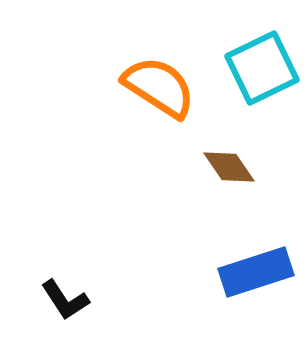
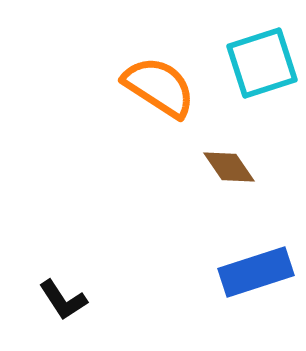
cyan square: moved 5 px up; rotated 8 degrees clockwise
black L-shape: moved 2 px left
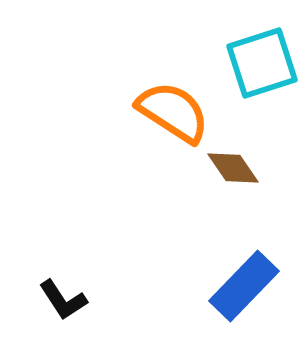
orange semicircle: moved 14 px right, 25 px down
brown diamond: moved 4 px right, 1 px down
blue rectangle: moved 12 px left, 14 px down; rotated 28 degrees counterclockwise
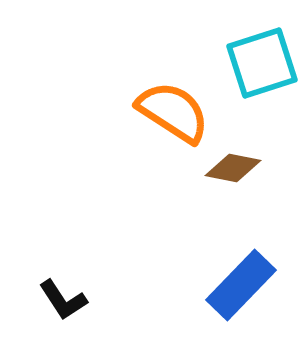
brown diamond: rotated 44 degrees counterclockwise
blue rectangle: moved 3 px left, 1 px up
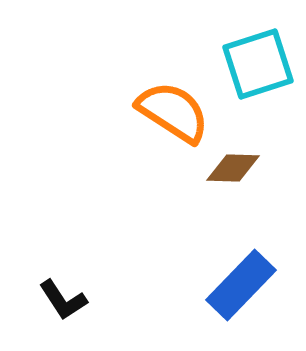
cyan square: moved 4 px left, 1 px down
brown diamond: rotated 10 degrees counterclockwise
